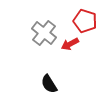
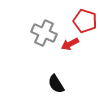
gray cross: rotated 15 degrees counterclockwise
black semicircle: moved 7 px right
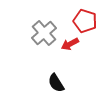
gray cross: rotated 25 degrees clockwise
black semicircle: moved 1 px up
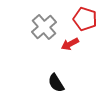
red pentagon: moved 2 px up
gray cross: moved 6 px up
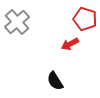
gray cross: moved 27 px left, 5 px up
black semicircle: moved 1 px left, 2 px up
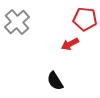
red pentagon: rotated 10 degrees counterclockwise
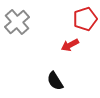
red pentagon: rotated 25 degrees counterclockwise
red arrow: moved 1 px down
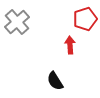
red arrow: rotated 114 degrees clockwise
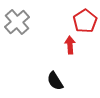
red pentagon: moved 2 px down; rotated 15 degrees counterclockwise
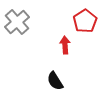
red arrow: moved 5 px left
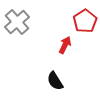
red arrow: rotated 30 degrees clockwise
